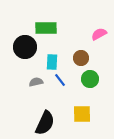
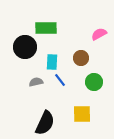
green circle: moved 4 px right, 3 px down
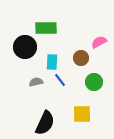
pink semicircle: moved 8 px down
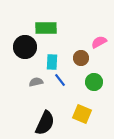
yellow square: rotated 24 degrees clockwise
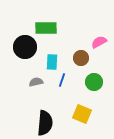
blue line: moved 2 px right; rotated 56 degrees clockwise
black semicircle: rotated 20 degrees counterclockwise
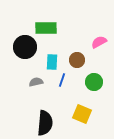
brown circle: moved 4 px left, 2 px down
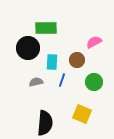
pink semicircle: moved 5 px left
black circle: moved 3 px right, 1 px down
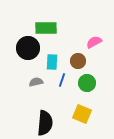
brown circle: moved 1 px right, 1 px down
green circle: moved 7 px left, 1 px down
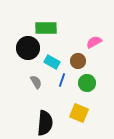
cyan rectangle: rotated 63 degrees counterclockwise
gray semicircle: rotated 72 degrees clockwise
yellow square: moved 3 px left, 1 px up
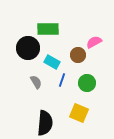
green rectangle: moved 2 px right, 1 px down
brown circle: moved 6 px up
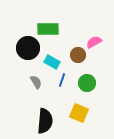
black semicircle: moved 2 px up
